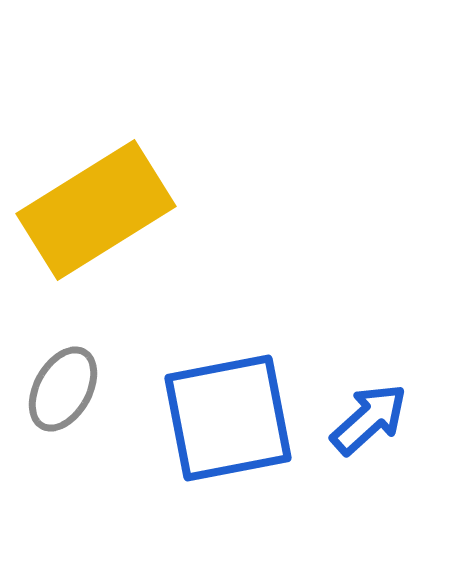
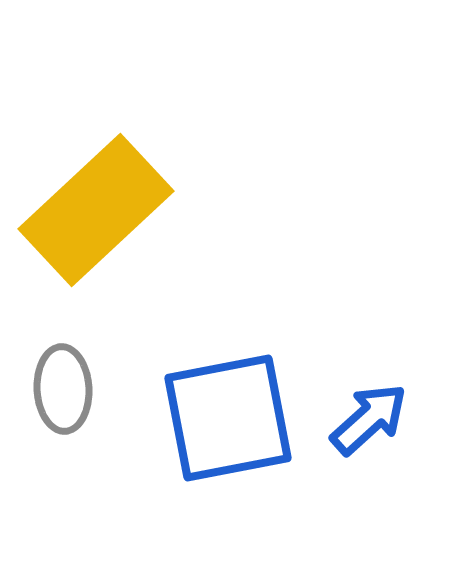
yellow rectangle: rotated 11 degrees counterclockwise
gray ellipse: rotated 32 degrees counterclockwise
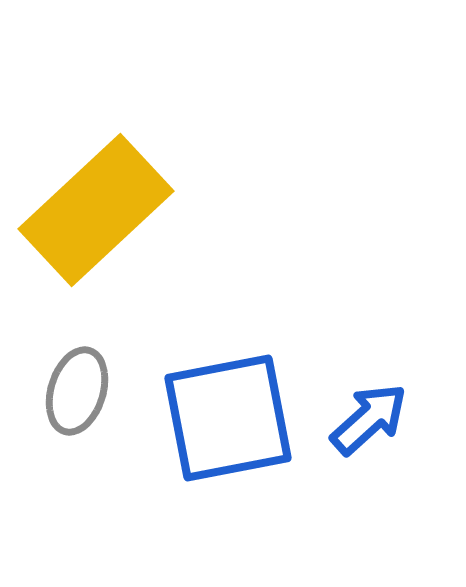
gray ellipse: moved 14 px right, 2 px down; rotated 20 degrees clockwise
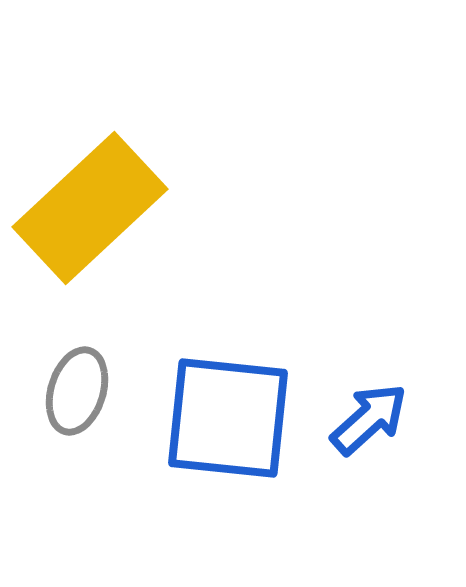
yellow rectangle: moved 6 px left, 2 px up
blue square: rotated 17 degrees clockwise
